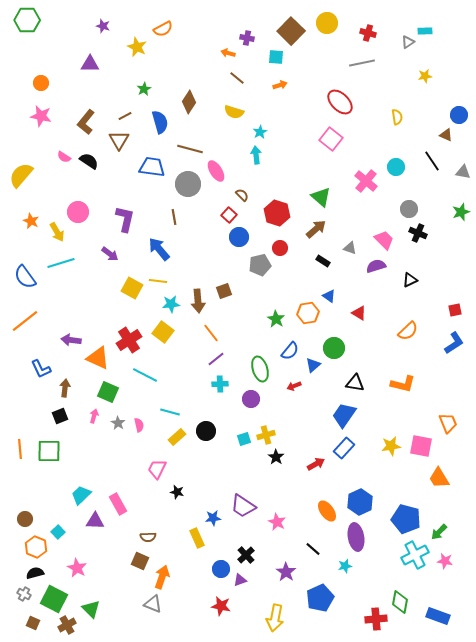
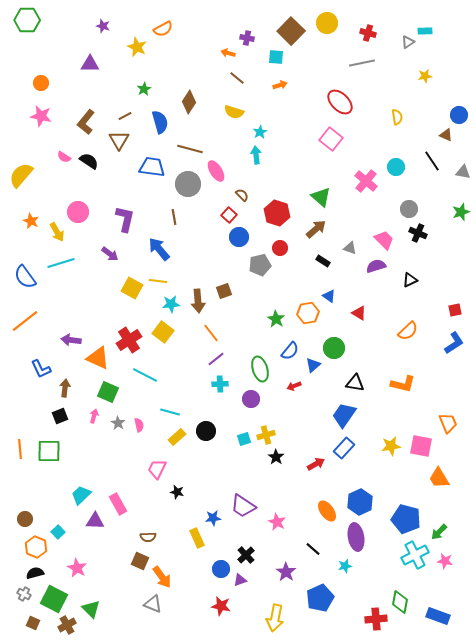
orange arrow at (162, 577): rotated 125 degrees clockwise
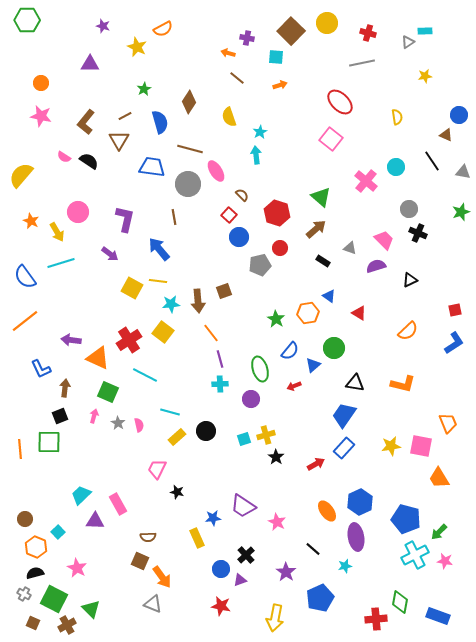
yellow semicircle at (234, 112): moved 5 px left, 5 px down; rotated 54 degrees clockwise
purple line at (216, 359): moved 4 px right; rotated 66 degrees counterclockwise
green square at (49, 451): moved 9 px up
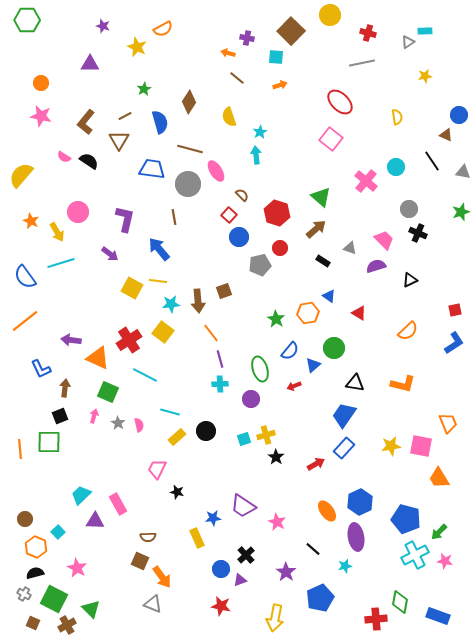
yellow circle at (327, 23): moved 3 px right, 8 px up
blue trapezoid at (152, 167): moved 2 px down
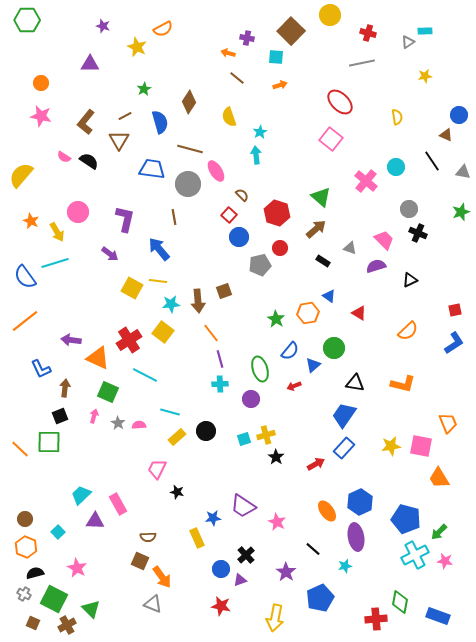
cyan line at (61, 263): moved 6 px left
pink semicircle at (139, 425): rotated 80 degrees counterclockwise
orange line at (20, 449): rotated 42 degrees counterclockwise
orange hexagon at (36, 547): moved 10 px left
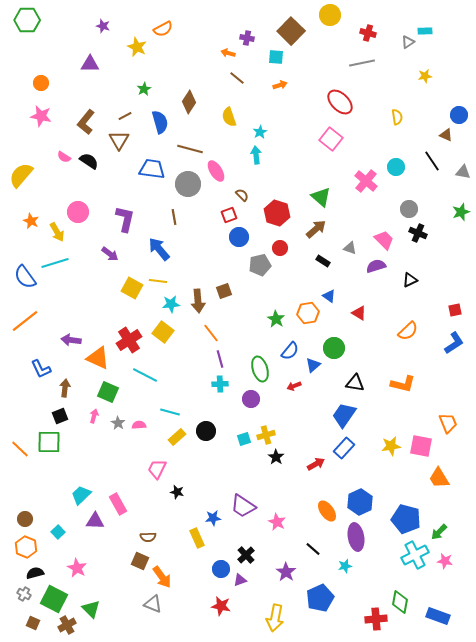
red square at (229, 215): rotated 28 degrees clockwise
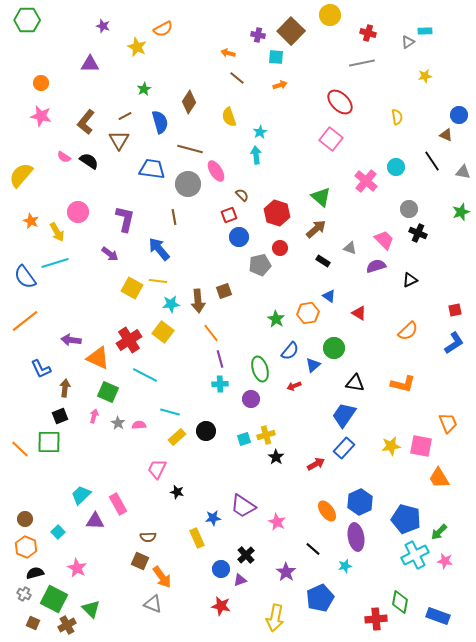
purple cross at (247, 38): moved 11 px right, 3 px up
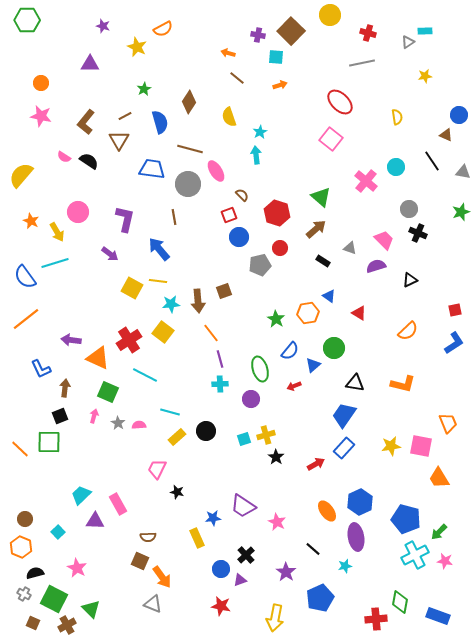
orange line at (25, 321): moved 1 px right, 2 px up
orange hexagon at (26, 547): moved 5 px left
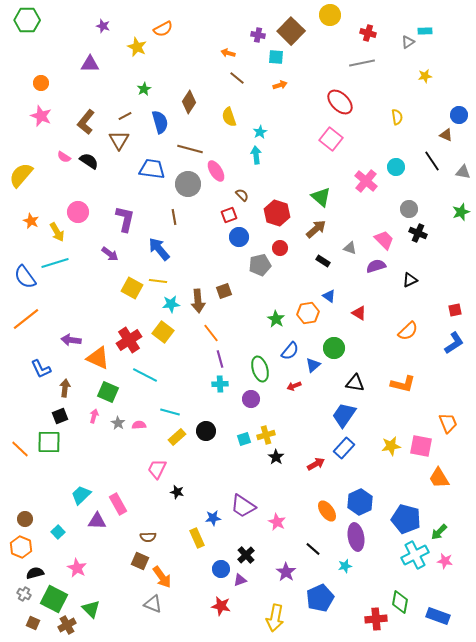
pink star at (41, 116): rotated 10 degrees clockwise
purple triangle at (95, 521): moved 2 px right
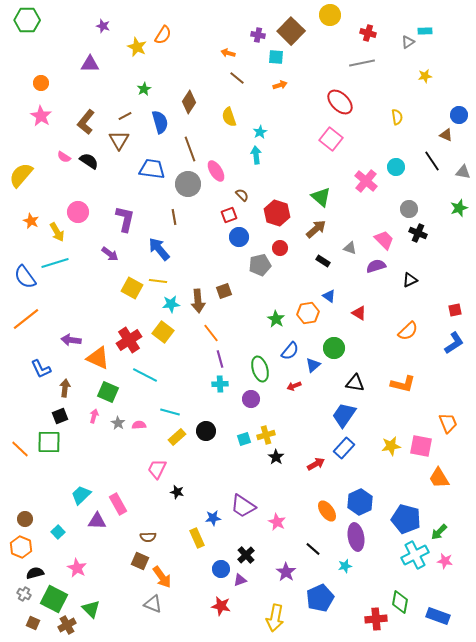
orange semicircle at (163, 29): moved 6 px down; rotated 30 degrees counterclockwise
pink star at (41, 116): rotated 10 degrees clockwise
brown line at (190, 149): rotated 55 degrees clockwise
green star at (461, 212): moved 2 px left, 4 px up
